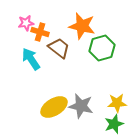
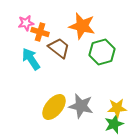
green hexagon: moved 4 px down
yellow star: moved 5 px down
yellow ellipse: rotated 20 degrees counterclockwise
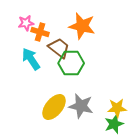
green hexagon: moved 31 px left, 11 px down; rotated 15 degrees clockwise
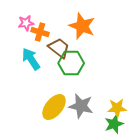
orange star: rotated 8 degrees clockwise
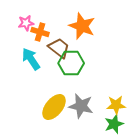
yellow star: moved 1 px left, 3 px up
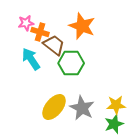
brown trapezoid: moved 5 px left, 3 px up
gray star: moved 1 px right, 2 px down; rotated 15 degrees clockwise
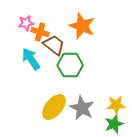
green hexagon: moved 1 px left, 2 px down
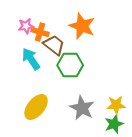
pink star: moved 3 px down
yellow ellipse: moved 18 px left
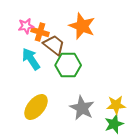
green hexagon: moved 2 px left
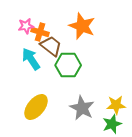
brown trapezoid: moved 3 px left, 1 px down
green star: moved 2 px left
